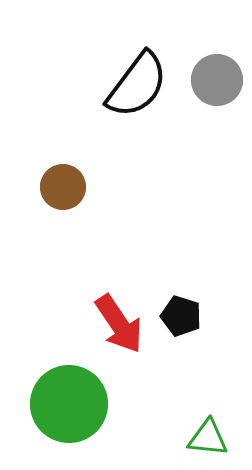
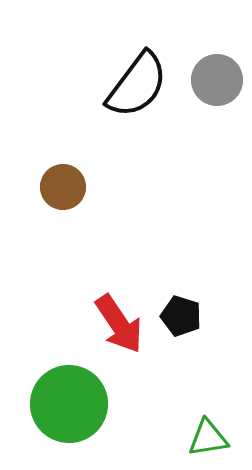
green triangle: rotated 15 degrees counterclockwise
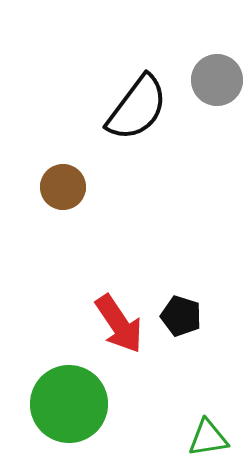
black semicircle: moved 23 px down
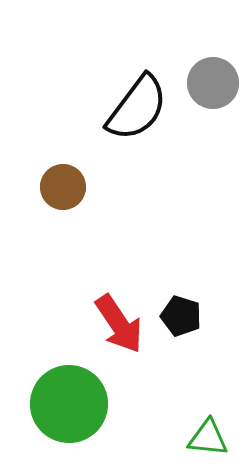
gray circle: moved 4 px left, 3 px down
green triangle: rotated 15 degrees clockwise
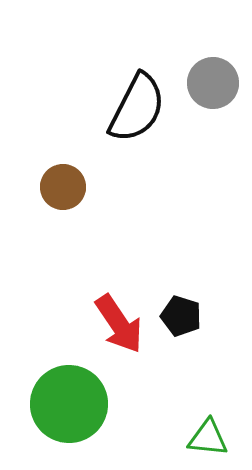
black semicircle: rotated 10 degrees counterclockwise
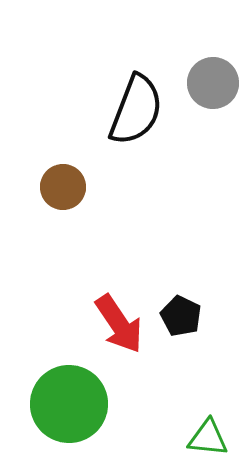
black semicircle: moved 1 px left, 2 px down; rotated 6 degrees counterclockwise
black pentagon: rotated 9 degrees clockwise
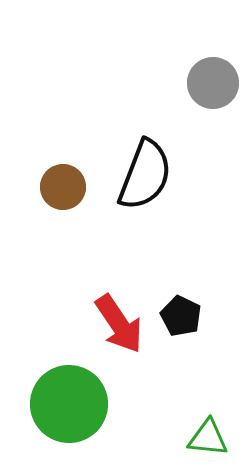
black semicircle: moved 9 px right, 65 px down
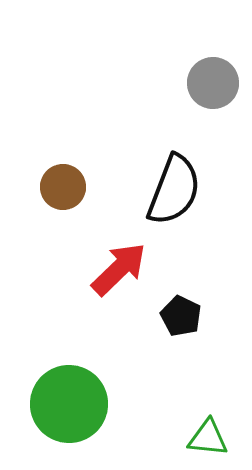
black semicircle: moved 29 px right, 15 px down
red arrow: moved 55 px up; rotated 100 degrees counterclockwise
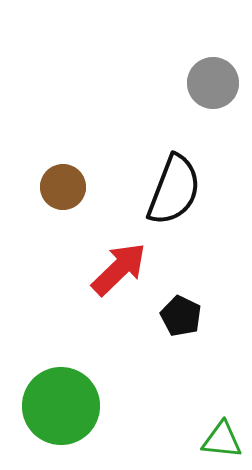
green circle: moved 8 px left, 2 px down
green triangle: moved 14 px right, 2 px down
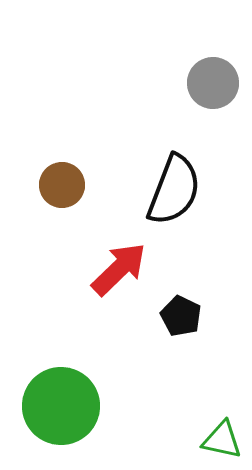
brown circle: moved 1 px left, 2 px up
green triangle: rotated 6 degrees clockwise
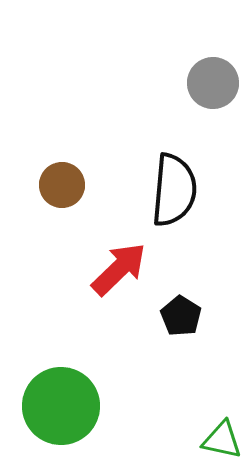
black semicircle: rotated 16 degrees counterclockwise
black pentagon: rotated 6 degrees clockwise
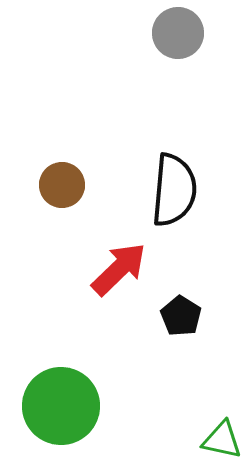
gray circle: moved 35 px left, 50 px up
